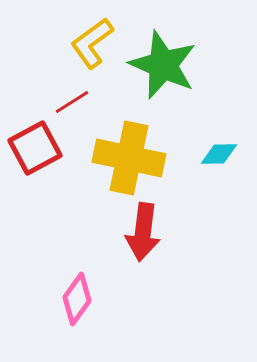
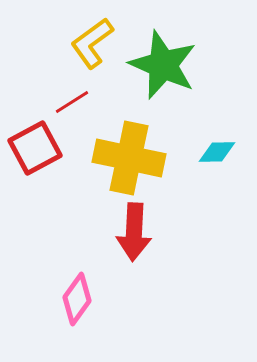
cyan diamond: moved 2 px left, 2 px up
red arrow: moved 9 px left; rotated 4 degrees counterclockwise
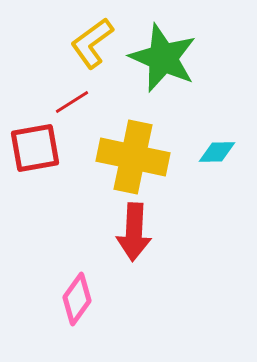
green star: moved 7 px up
red square: rotated 18 degrees clockwise
yellow cross: moved 4 px right, 1 px up
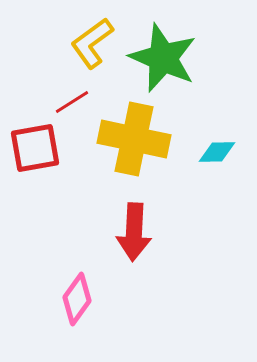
yellow cross: moved 1 px right, 18 px up
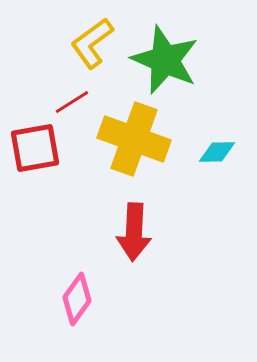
green star: moved 2 px right, 2 px down
yellow cross: rotated 8 degrees clockwise
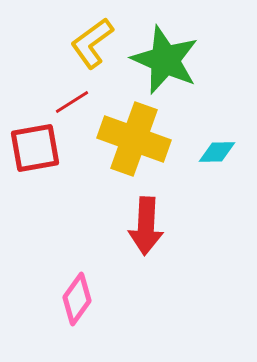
red arrow: moved 12 px right, 6 px up
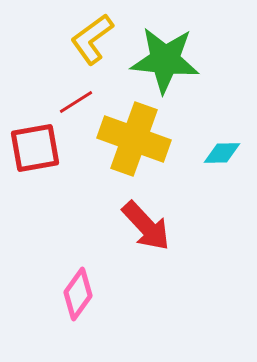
yellow L-shape: moved 4 px up
green star: rotated 18 degrees counterclockwise
red line: moved 4 px right
cyan diamond: moved 5 px right, 1 px down
red arrow: rotated 46 degrees counterclockwise
pink diamond: moved 1 px right, 5 px up
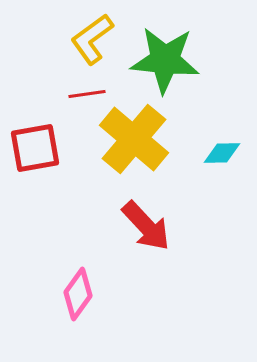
red line: moved 11 px right, 8 px up; rotated 24 degrees clockwise
yellow cross: rotated 20 degrees clockwise
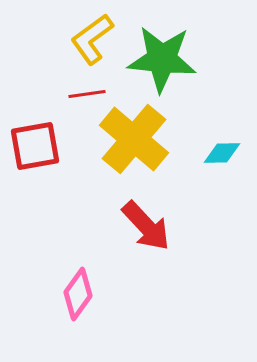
green star: moved 3 px left, 1 px up
red square: moved 2 px up
